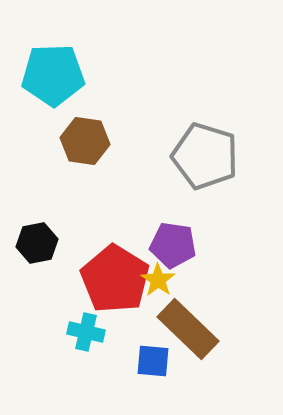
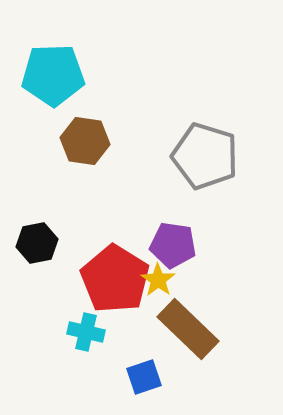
blue square: moved 9 px left, 16 px down; rotated 24 degrees counterclockwise
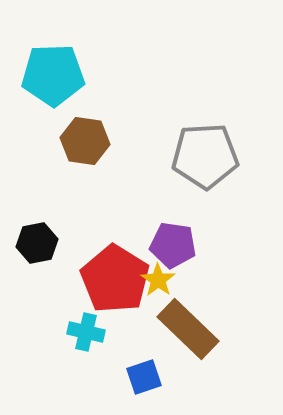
gray pentagon: rotated 20 degrees counterclockwise
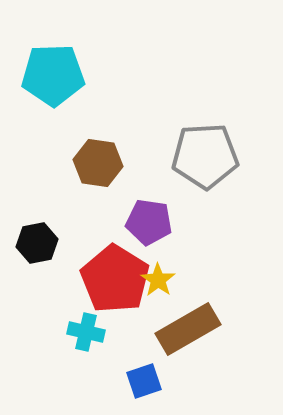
brown hexagon: moved 13 px right, 22 px down
purple pentagon: moved 24 px left, 23 px up
brown rectangle: rotated 74 degrees counterclockwise
blue square: moved 4 px down
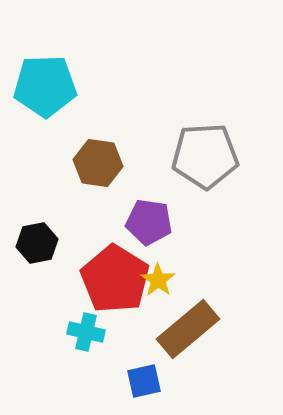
cyan pentagon: moved 8 px left, 11 px down
brown rectangle: rotated 10 degrees counterclockwise
blue square: rotated 6 degrees clockwise
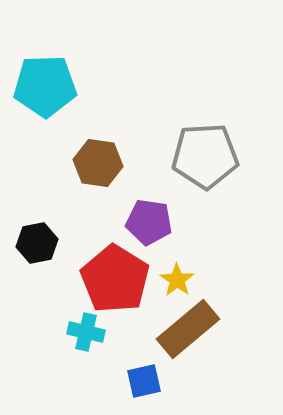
yellow star: moved 19 px right
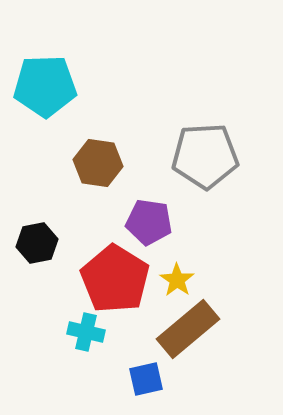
blue square: moved 2 px right, 2 px up
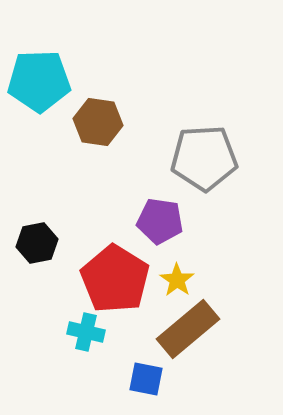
cyan pentagon: moved 6 px left, 5 px up
gray pentagon: moved 1 px left, 2 px down
brown hexagon: moved 41 px up
purple pentagon: moved 11 px right, 1 px up
blue square: rotated 24 degrees clockwise
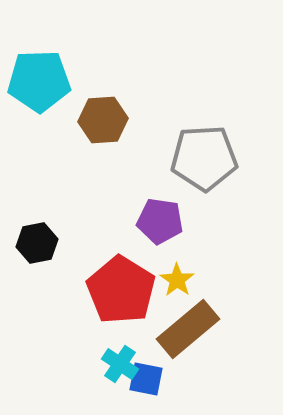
brown hexagon: moved 5 px right, 2 px up; rotated 12 degrees counterclockwise
red pentagon: moved 6 px right, 11 px down
cyan cross: moved 34 px right, 32 px down; rotated 21 degrees clockwise
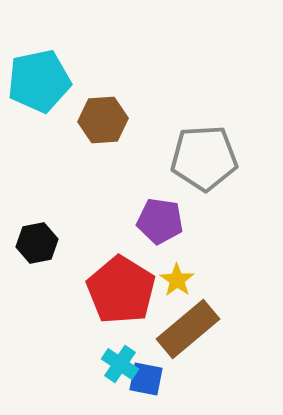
cyan pentagon: rotated 10 degrees counterclockwise
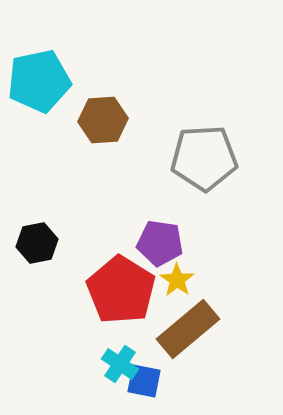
purple pentagon: moved 22 px down
blue square: moved 2 px left, 2 px down
